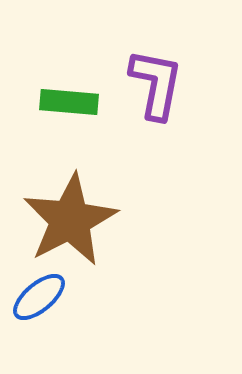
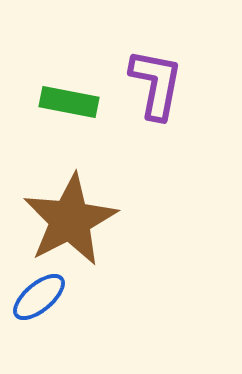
green rectangle: rotated 6 degrees clockwise
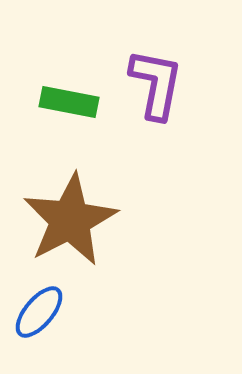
blue ellipse: moved 15 px down; rotated 10 degrees counterclockwise
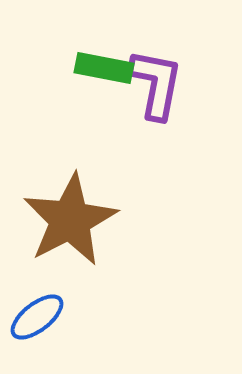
green rectangle: moved 35 px right, 34 px up
blue ellipse: moved 2 px left, 5 px down; rotated 12 degrees clockwise
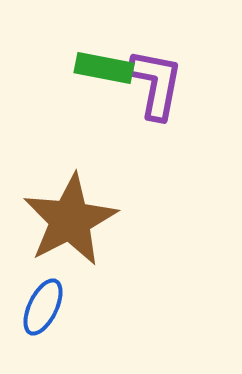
blue ellipse: moved 6 px right, 10 px up; rotated 26 degrees counterclockwise
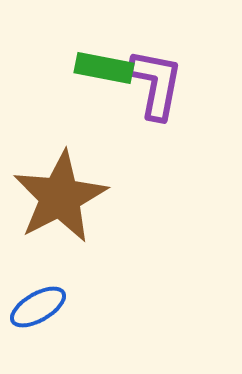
brown star: moved 10 px left, 23 px up
blue ellipse: moved 5 px left; rotated 34 degrees clockwise
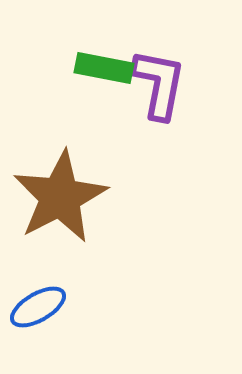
purple L-shape: moved 3 px right
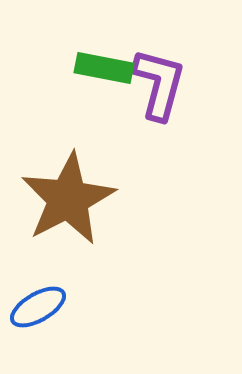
purple L-shape: rotated 4 degrees clockwise
brown star: moved 8 px right, 2 px down
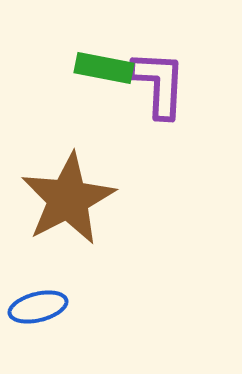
purple L-shape: rotated 12 degrees counterclockwise
blue ellipse: rotated 16 degrees clockwise
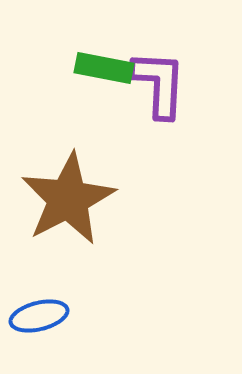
blue ellipse: moved 1 px right, 9 px down
